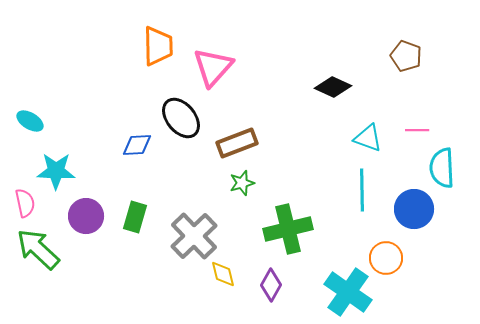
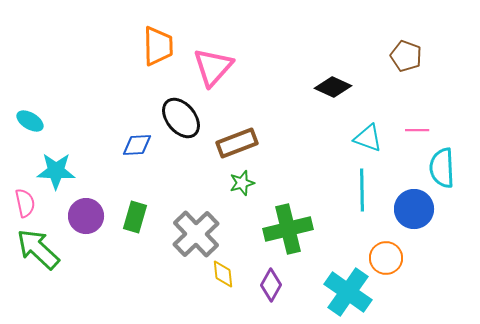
gray cross: moved 2 px right, 2 px up
yellow diamond: rotated 8 degrees clockwise
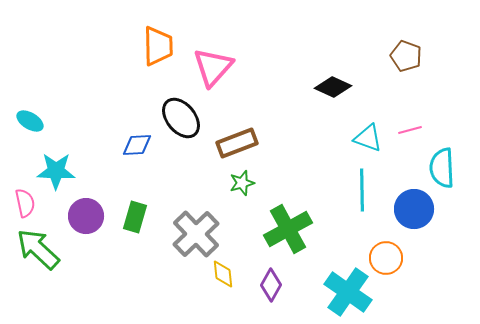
pink line: moved 7 px left; rotated 15 degrees counterclockwise
green cross: rotated 15 degrees counterclockwise
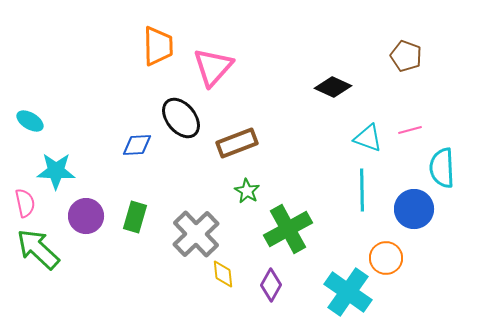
green star: moved 5 px right, 8 px down; rotated 25 degrees counterclockwise
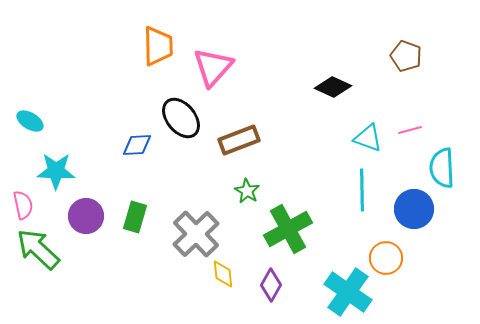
brown rectangle: moved 2 px right, 3 px up
pink semicircle: moved 2 px left, 2 px down
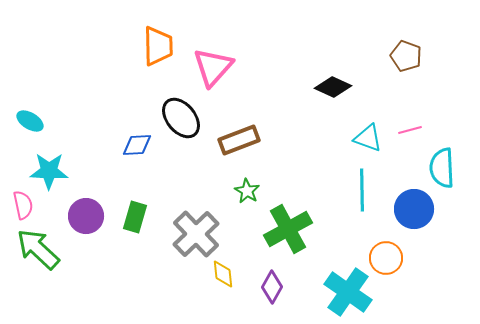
cyan star: moved 7 px left
purple diamond: moved 1 px right, 2 px down
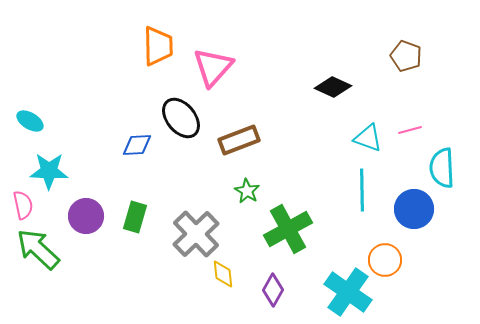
orange circle: moved 1 px left, 2 px down
purple diamond: moved 1 px right, 3 px down
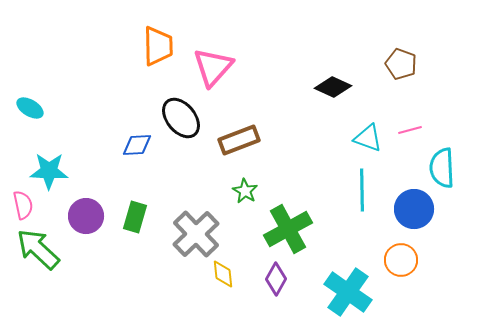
brown pentagon: moved 5 px left, 8 px down
cyan ellipse: moved 13 px up
green star: moved 2 px left
orange circle: moved 16 px right
purple diamond: moved 3 px right, 11 px up
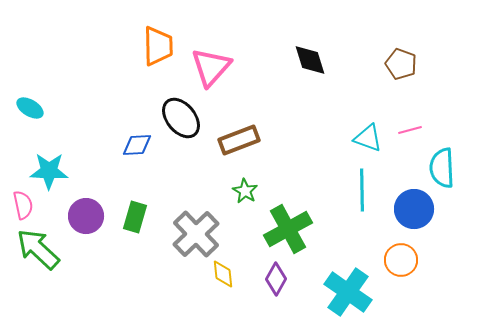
pink triangle: moved 2 px left
black diamond: moved 23 px left, 27 px up; rotated 48 degrees clockwise
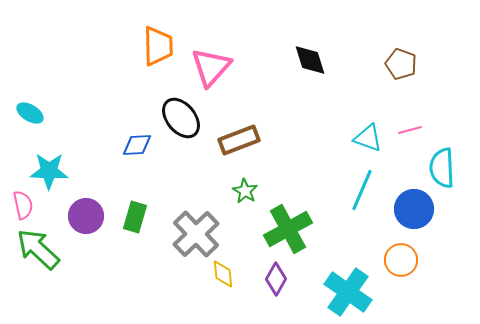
cyan ellipse: moved 5 px down
cyan line: rotated 24 degrees clockwise
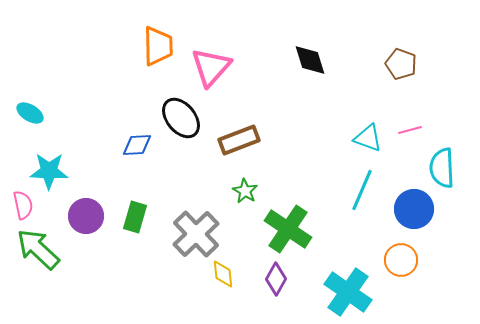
green cross: rotated 27 degrees counterclockwise
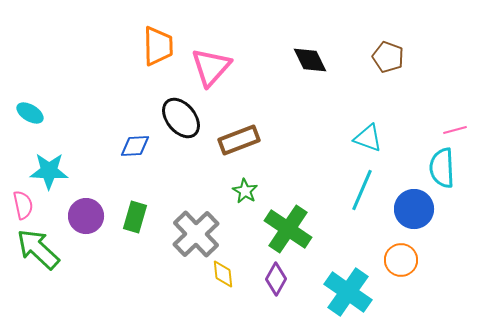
black diamond: rotated 9 degrees counterclockwise
brown pentagon: moved 13 px left, 7 px up
pink line: moved 45 px right
blue diamond: moved 2 px left, 1 px down
